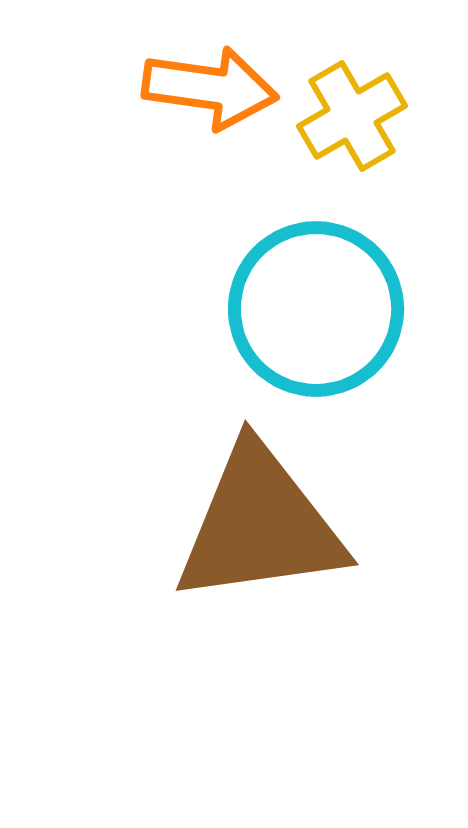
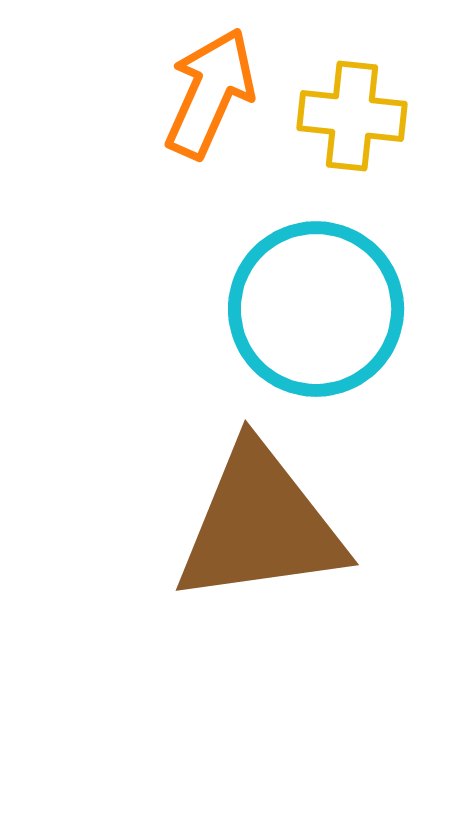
orange arrow: moved 5 px down; rotated 74 degrees counterclockwise
yellow cross: rotated 36 degrees clockwise
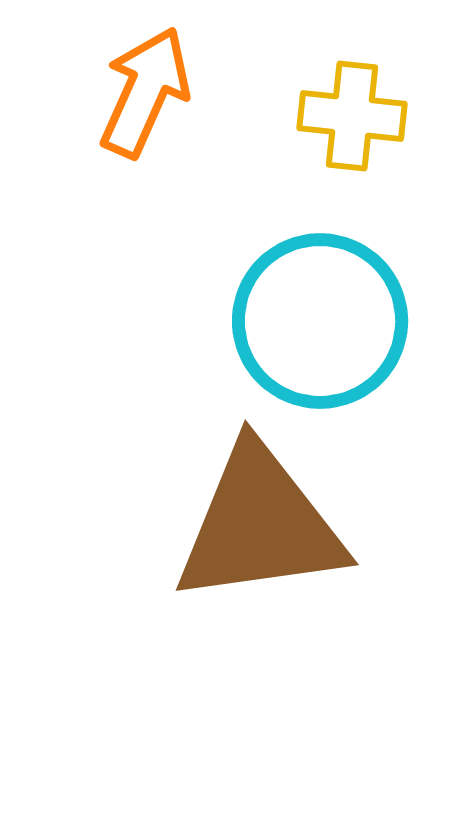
orange arrow: moved 65 px left, 1 px up
cyan circle: moved 4 px right, 12 px down
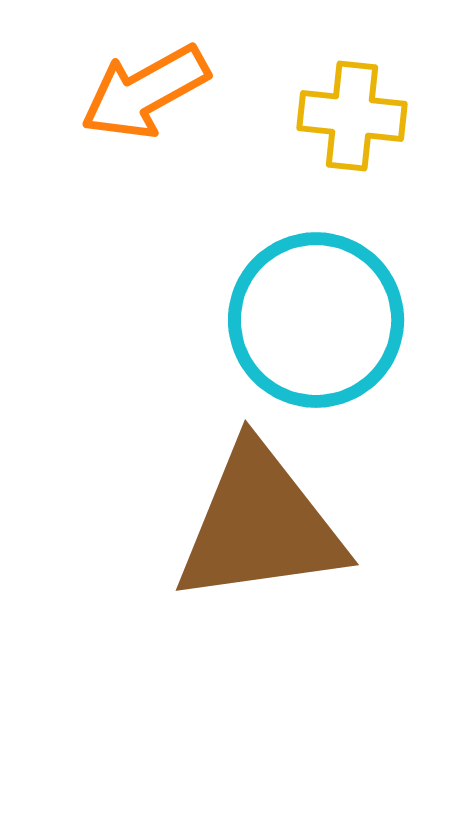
orange arrow: rotated 143 degrees counterclockwise
cyan circle: moved 4 px left, 1 px up
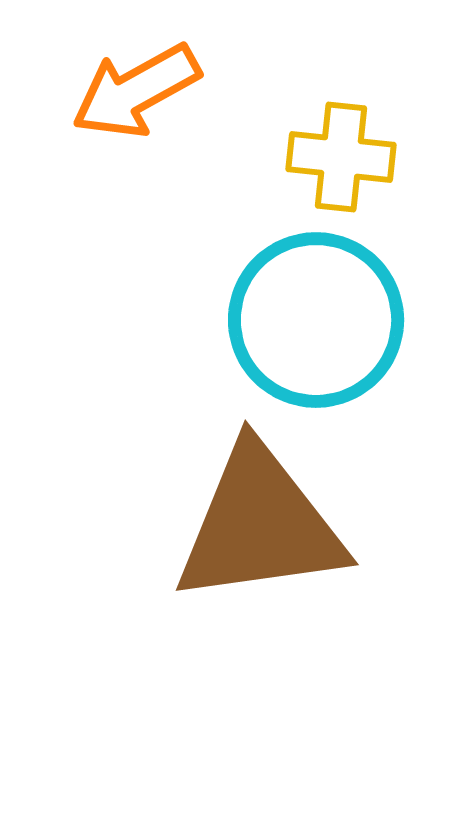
orange arrow: moved 9 px left, 1 px up
yellow cross: moved 11 px left, 41 px down
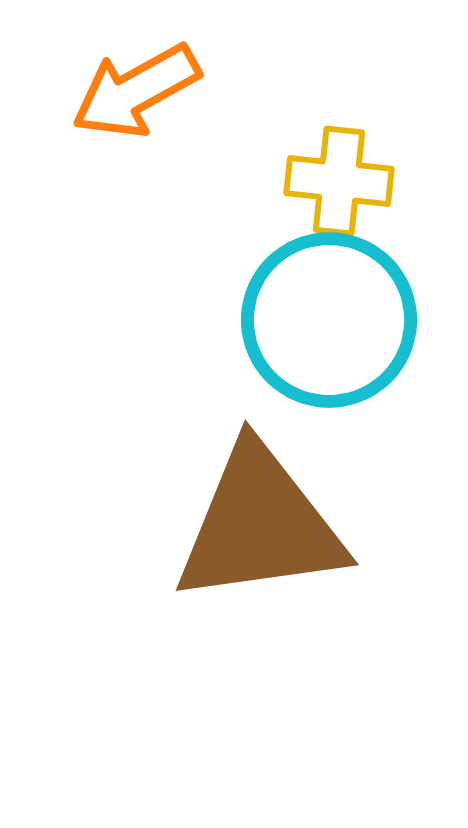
yellow cross: moved 2 px left, 24 px down
cyan circle: moved 13 px right
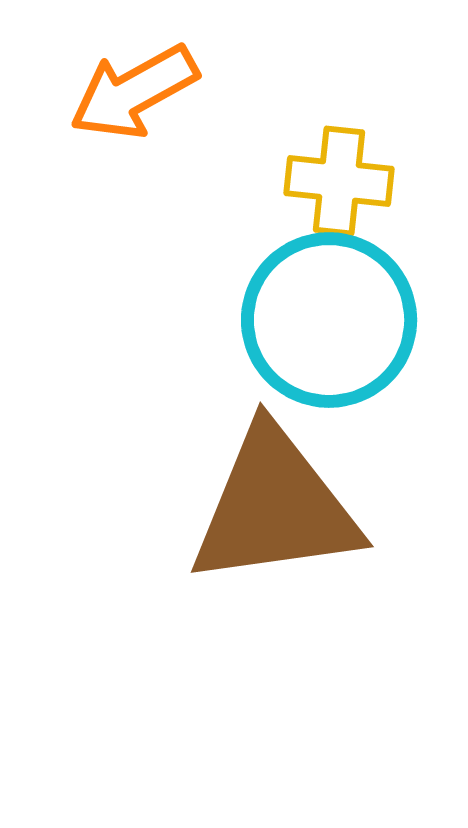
orange arrow: moved 2 px left, 1 px down
brown triangle: moved 15 px right, 18 px up
